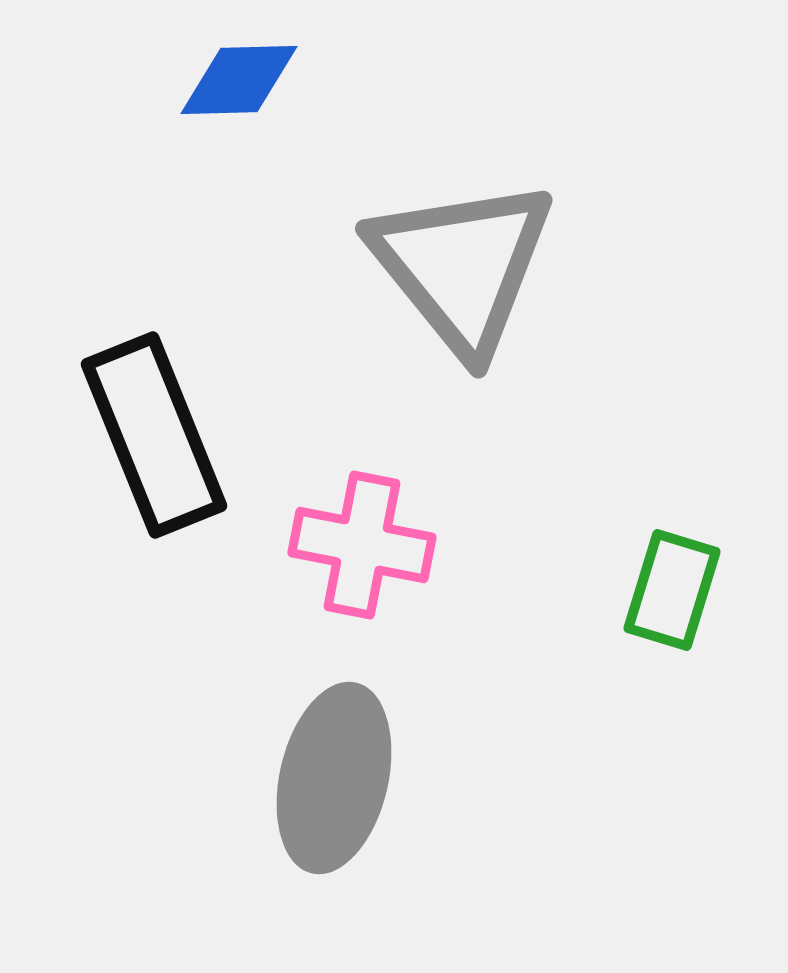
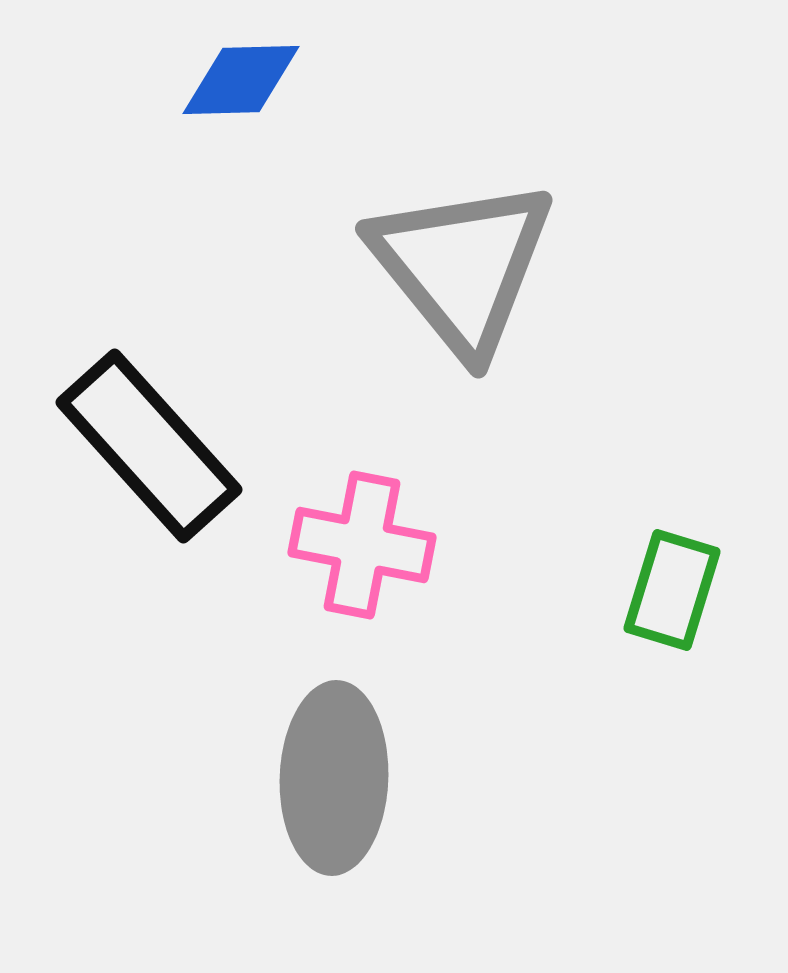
blue diamond: moved 2 px right
black rectangle: moved 5 px left, 11 px down; rotated 20 degrees counterclockwise
gray ellipse: rotated 11 degrees counterclockwise
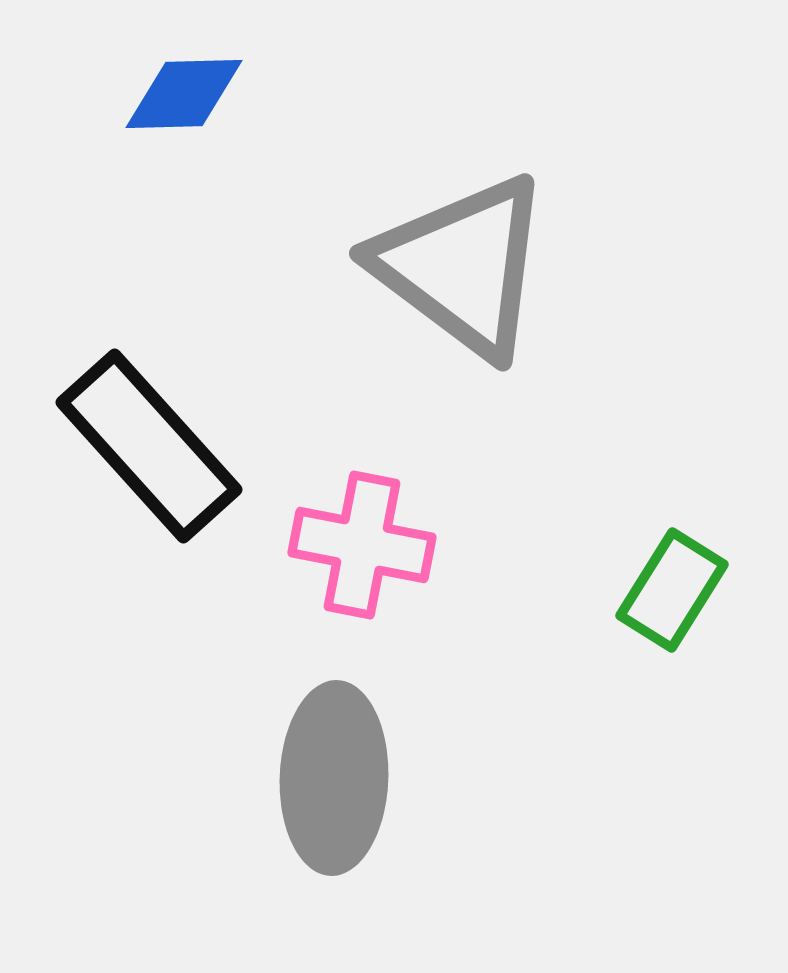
blue diamond: moved 57 px left, 14 px down
gray triangle: rotated 14 degrees counterclockwise
green rectangle: rotated 15 degrees clockwise
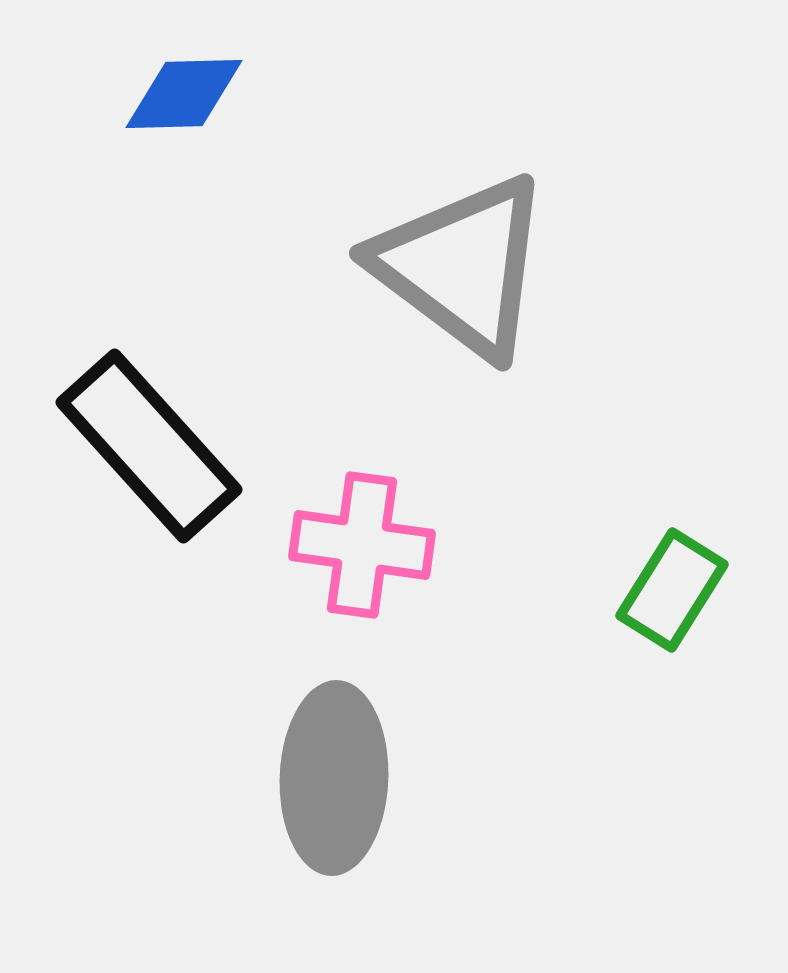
pink cross: rotated 3 degrees counterclockwise
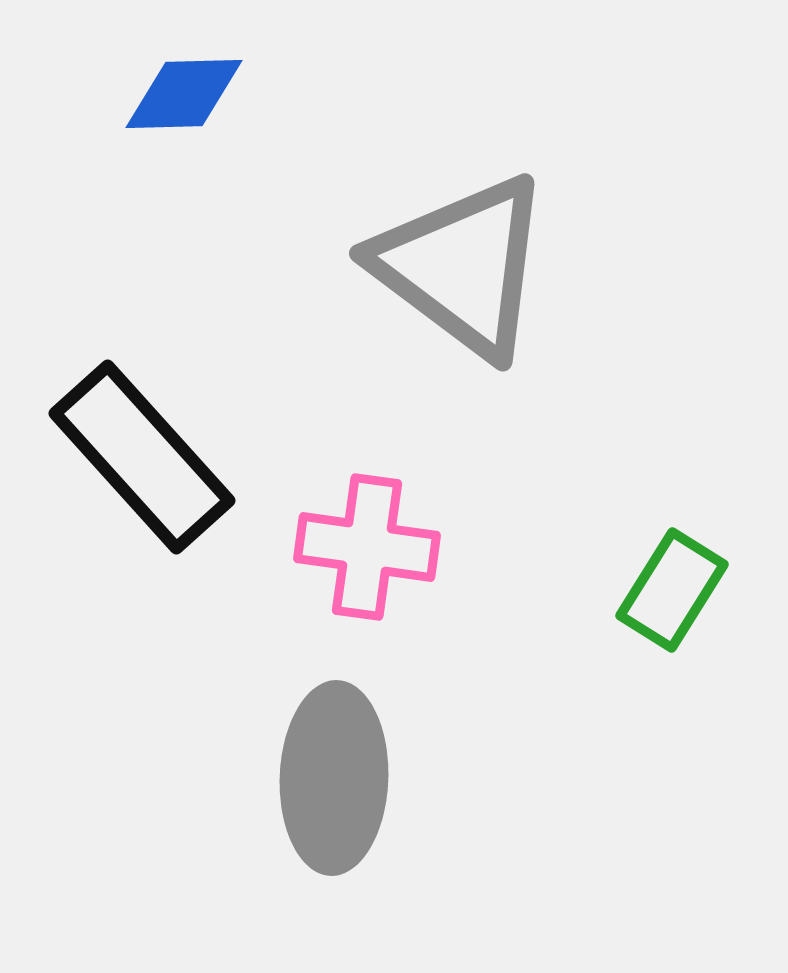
black rectangle: moved 7 px left, 11 px down
pink cross: moved 5 px right, 2 px down
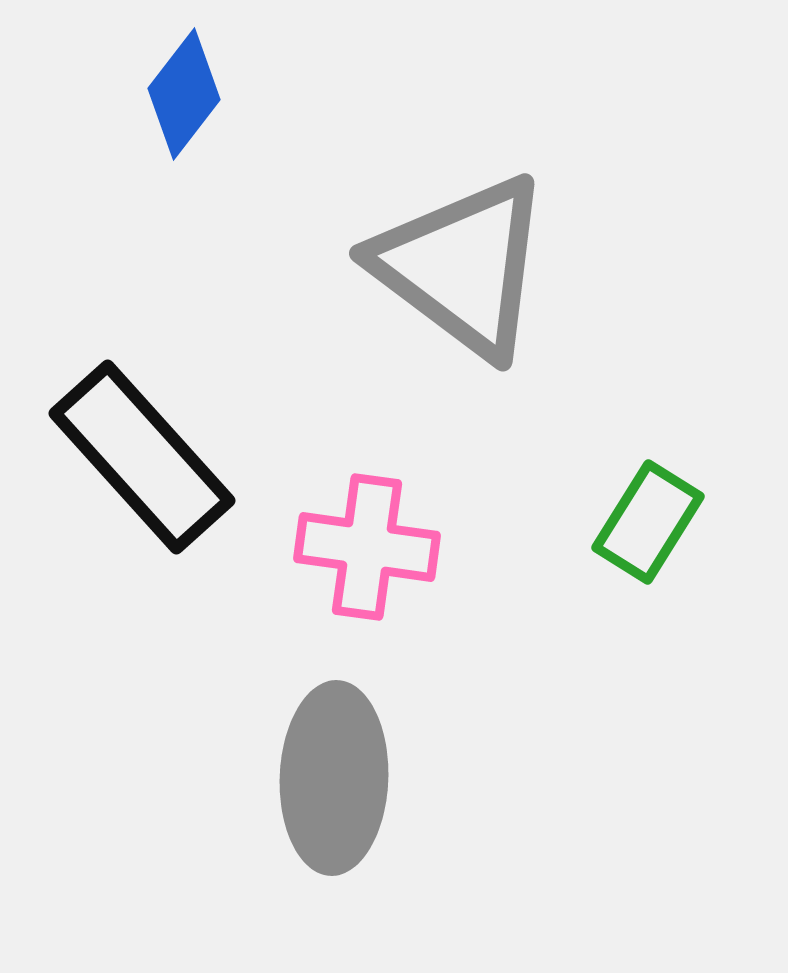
blue diamond: rotated 51 degrees counterclockwise
green rectangle: moved 24 px left, 68 px up
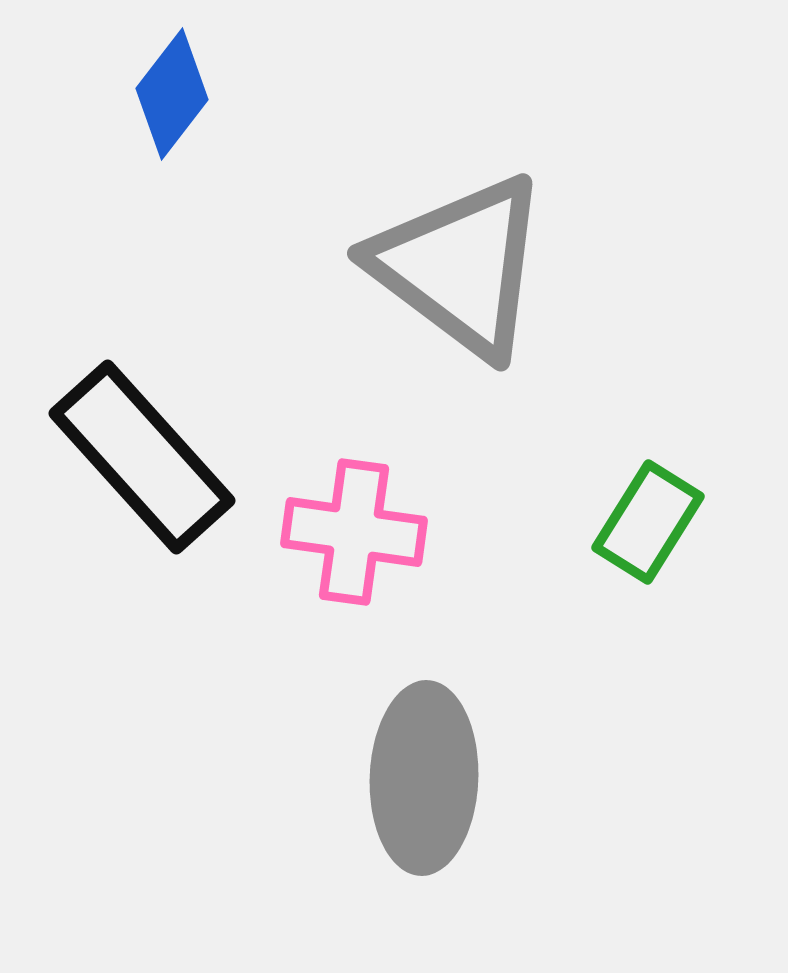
blue diamond: moved 12 px left
gray triangle: moved 2 px left
pink cross: moved 13 px left, 15 px up
gray ellipse: moved 90 px right
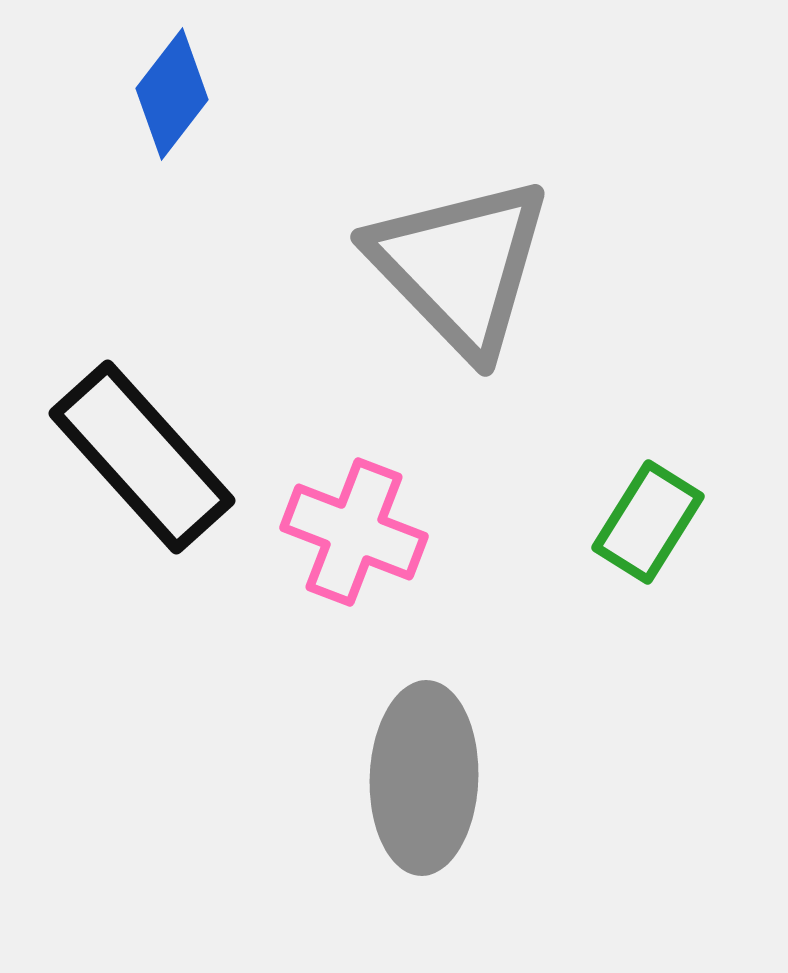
gray triangle: rotated 9 degrees clockwise
pink cross: rotated 13 degrees clockwise
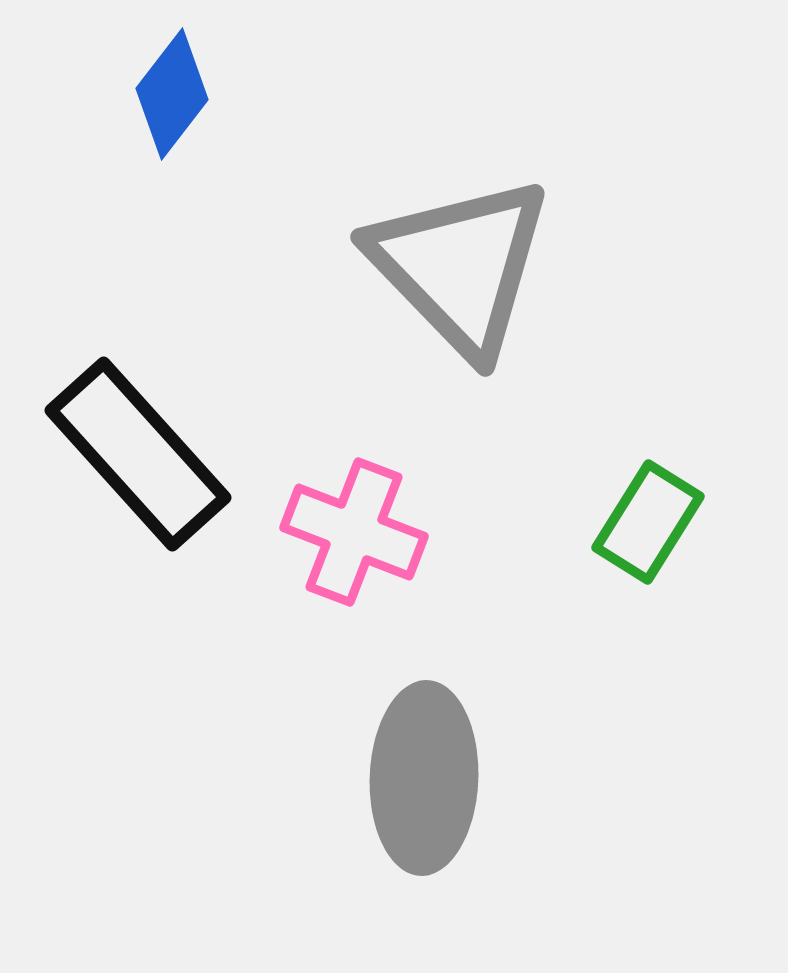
black rectangle: moved 4 px left, 3 px up
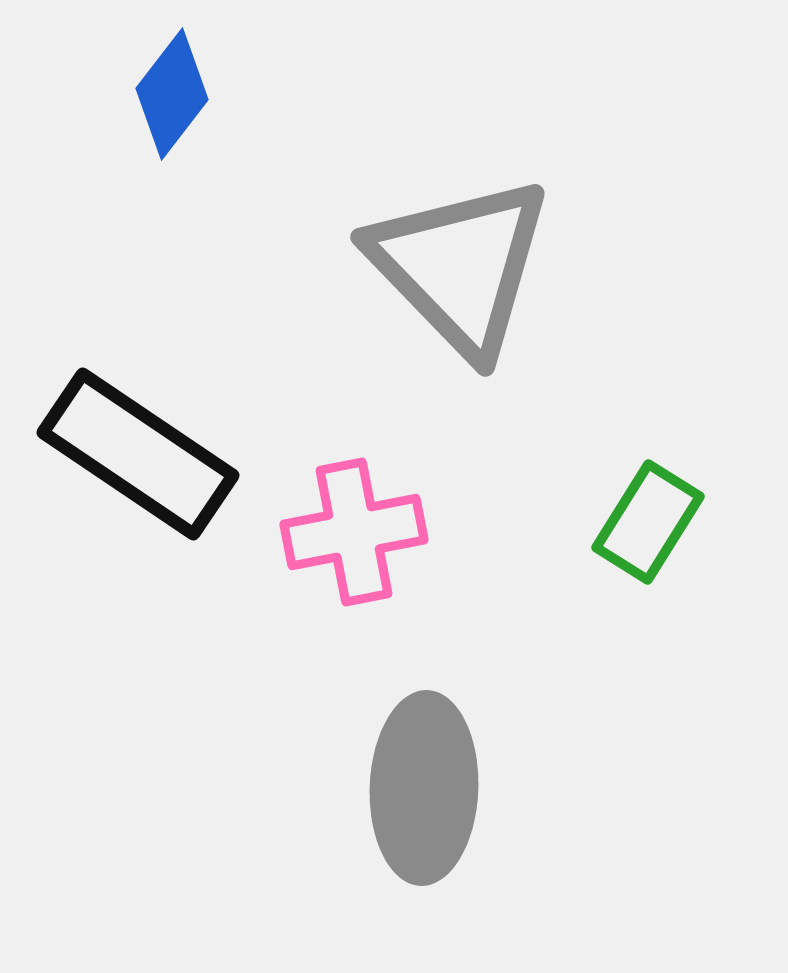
black rectangle: rotated 14 degrees counterclockwise
pink cross: rotated 32 degrees counterclockwise
gray ellipse: moved 10 px down
